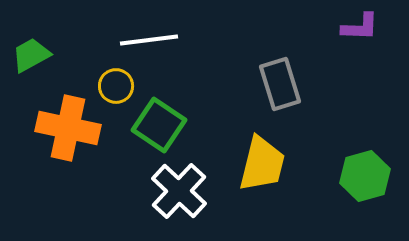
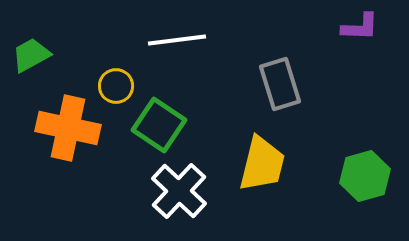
white line: moved 28 px right
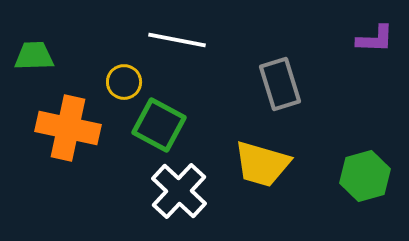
purple L-shape: moved 15 px right, 12 px down
white line: rotated 18 degrees clockwise
green trapezoid: moved 3 px right, 1 px down; rotated 27 degrees clockwise
yellow circle: moved 8 px right, 4 px up
green square: rotated 6 degrees counterclockwise
yellow trapezoid: rotated 92 degrees clockwise
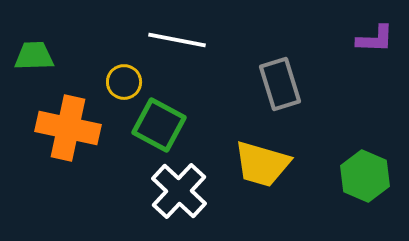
green hexagon: rotated 21 degrees counterclockwise
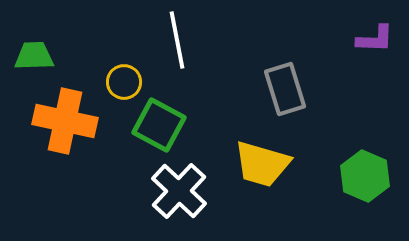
white line: rotated 68 degrees clockwise
gray rectangle: moved 5 px right, 5 px down
orange cross: moved 3 px left, 7 px up
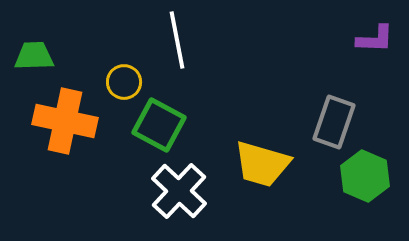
gray rectangle: moved 49 px right, 33 px down; rotated 36 degrees clockwise
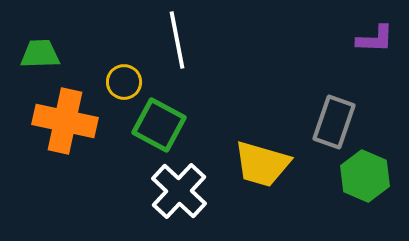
green trapezoid: moved 6 px right, 2 px up
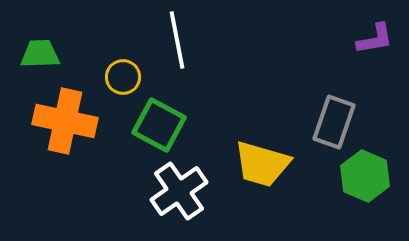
purple L-shape: rotated 12 degrees counterclockwise
yellow circle: moved 1 px left, 5 px up
white cross: rotated 12 degrees clockwise
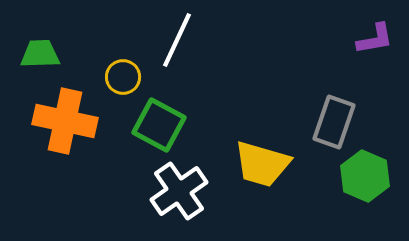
white line: rotated 36 degrees clockwise
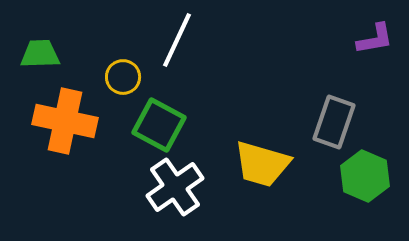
white cross: moved 4 px left, 4 px up
